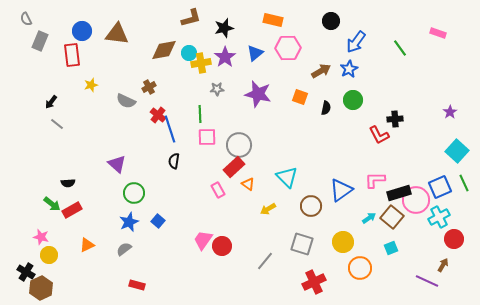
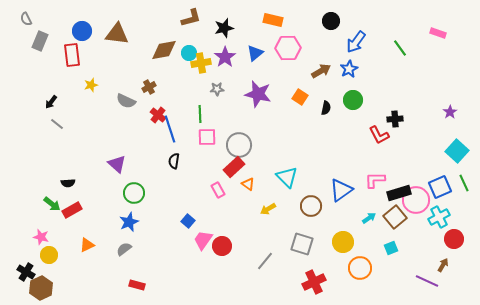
orange square at (300, 97): rotated 14 degrees clockwise
brown square at (392, 217): moved 3 px right; rotated 10 degrees clockwise
blue square at (158, 221): moved 30 px right
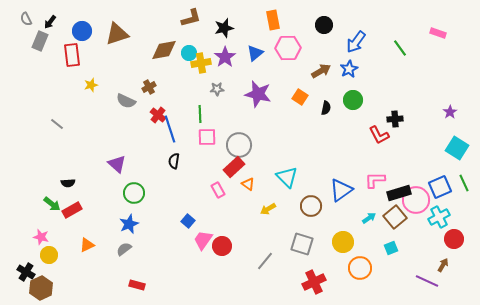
orange rectangle at (273, 20): rotated 66 degrees clockwise
black circle at (331, 21): moved 7 px left, 4 px down
brown triangle at (117, 34): rotated 25 degrees counterclockwise
black arrow at (51, 102): moved 1 px left, 80 px up
cyan square at (457, 151): moved 3 px up; rotated 10 degrees counterclockwise
blue star at (129, 222): moved 2 px down
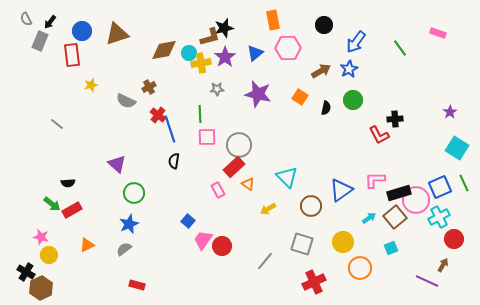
brown L-shape at (191, 18): moved 19 px right, 19 px down
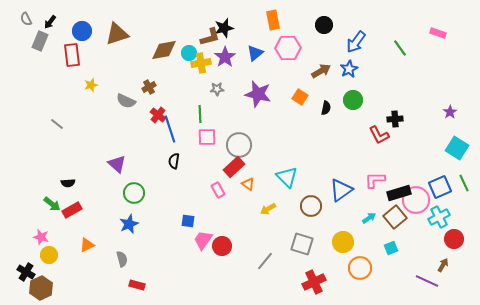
blue square at (188, 221): rotated 32 degrees counterclockwise
gray semicircle at (124, 249): moved 2 px left, 10 px down; rotated 112 degrees clockwise
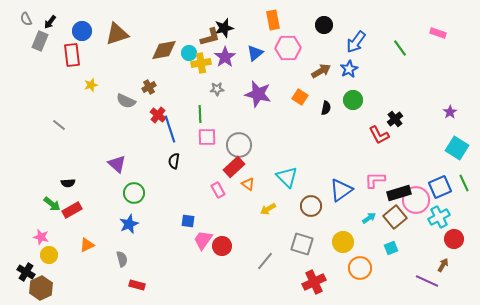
black cross at (395, 119): rotated 35 degrees counterclockwise
gray line at (57, 124): moved 2 px right, 1 px down
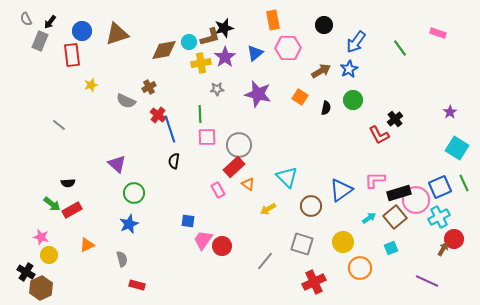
cyan circle at (189, 53): moved 11 px up
brown arrow at (443, 265): moved 16 px up
